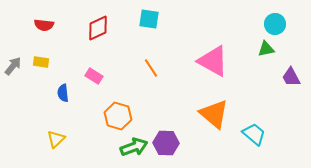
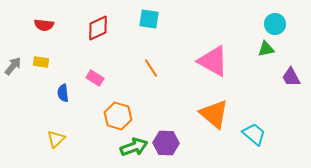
pink rectangle: moved 1 px right, 2 px down
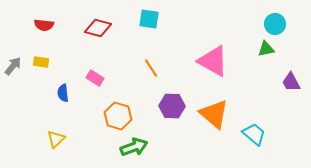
red diamond: rotated 40 degrees clockwise
purple trapezoid: moved 5 px down
purple hexagon: moved 6 px right, 37 px up
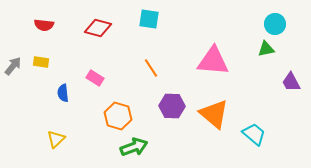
pink triangle: rotated 24 degrees counterclockwise
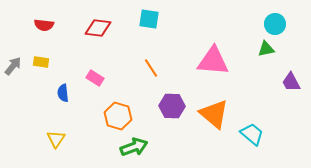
red diamond: rotated 8 degrees counterclockwise
cyan trapezoid: moved 2 px left
yellow triangle: rotated 12 degrees counterclockwise
